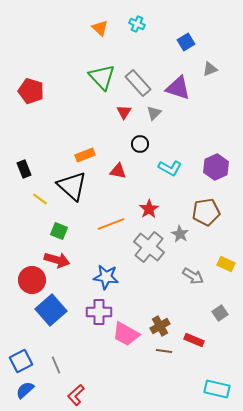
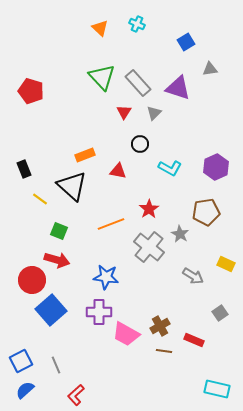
gray triangle at (210, 69): rotated 14 degrees clockwise
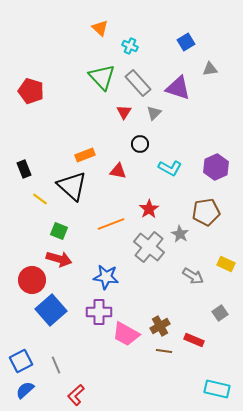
cyan cross at (137, 24): moved 7 px left, 22 px down
red arrow at (57, 260): moved 2 px right, 1 px up
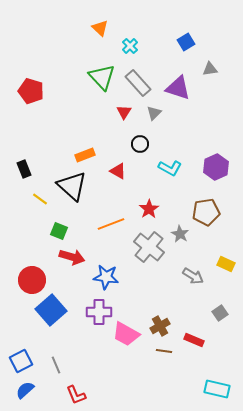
cyan cross at (130, 46): rotated 21 degrees clockwise
red triangle at (118, 171): rotated 18 degrees clockwise
red arrow at (59, 259): moved 13 px right, 2 px up
red L-shape at (76, 395): rotated 70 degrees counterclockwise
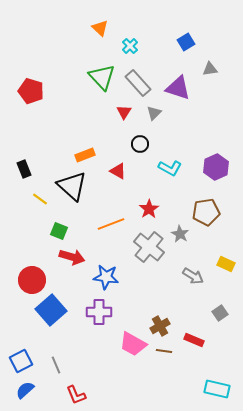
pink trapezoid at (126, 334): moved 7 px right, 10 px down
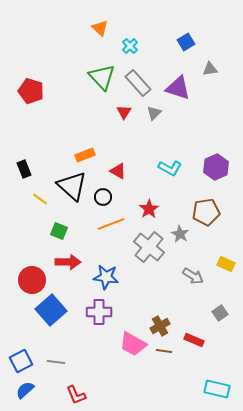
black circle at (140, 144): moved 37 px left, 53 px down
red arrow at (72, 257): moved 4 px left, 5 px down; rotated 15 degrees counterclockwise
gray line at (56, 365): moved 3 px up; rotated 60 degrees counterclockwise
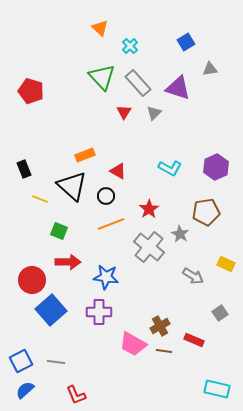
black circle at (103, 197): moved 3 px right, 1 px up
yellow line at (40, 199): rotated 14 degrees counterclockwise
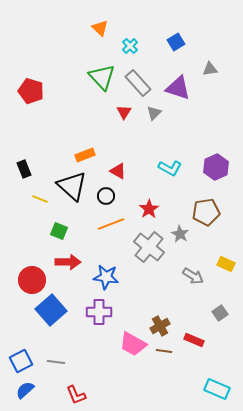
blue square at (186, 42): moved 10 px left
cyan rectangle at (217, 389): rotated 10 degrees clockwise
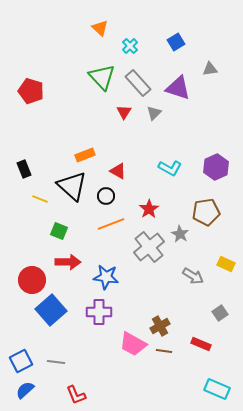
gray cross at (149, 247): rotated 12 degrees clockwise
red rectangle at (194, 340): moved 7 px right, 4 px down
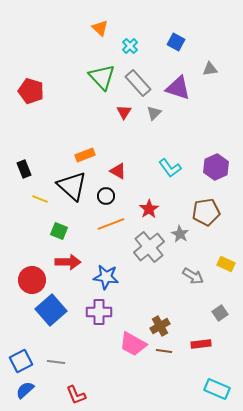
blue square at (176, 42): rotated 30 degrees counterclockwise
cyan L-shape at (170, 168): rotated 25 degrees clockwise
red rectangle at (201, 344): rotated 30 degrees counterclockwise
